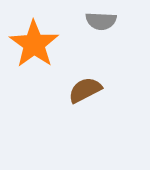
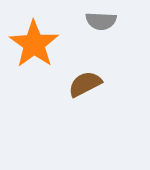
brown semicircle: moved 6 px up
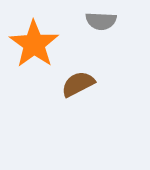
brown semicircle: moved 7 px left
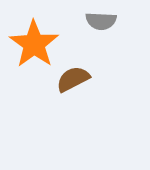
brown semicircle: moved 5 px left, 5 px up
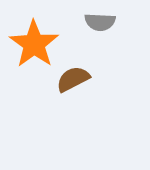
gray semicircle: moved 1 px left, 1 px down
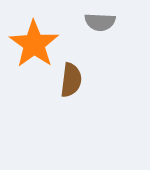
brown semicircle: moved 2 px left, 1 px down; rotated 124 degrees clockwise
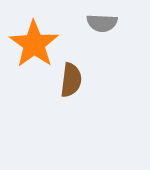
gray semicircle: moved 2 px right, 1 px down
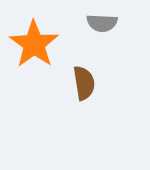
brown semicircle: moved 13 px right, 3 px down; rotated 16 degrees counterclockwise
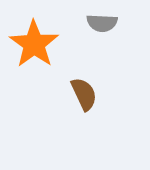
brown semicircle: moved 11 px down; rotated 16 degrees counterclockwise
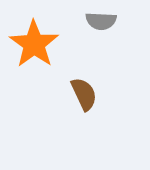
gray semicircle: moved 1 px left, 2 px up
